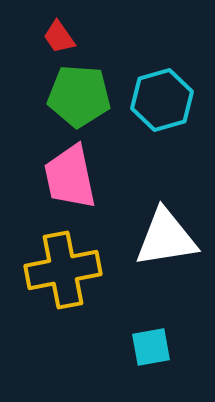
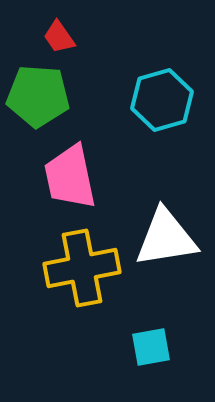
green pentagon: moved 41 px left
yellow cross: moved 19 px right, 2 px up
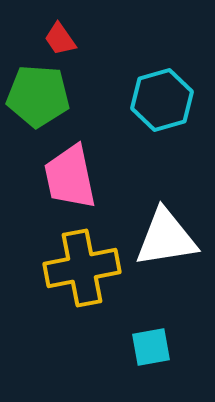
red trapezoid: moved 1 px right, 2 px down
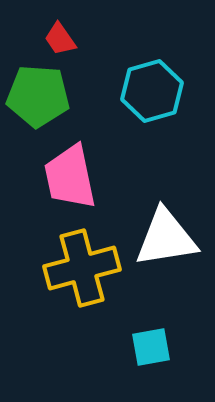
cyan hexagon: moved 10 px left, 9 px up
yellow cross: rotated 4 degrees counterclockwise
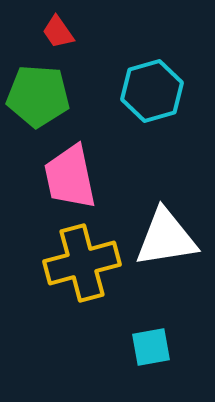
red trapezoid: moved 2 px left, 7 px up
yellow cross: moved 5 px up
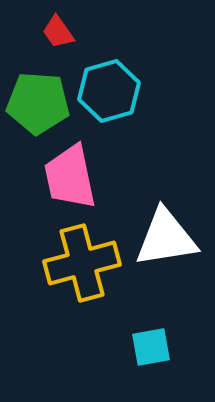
cyan hexagon: moved 43 px left
green pentagon: moved 7 px down
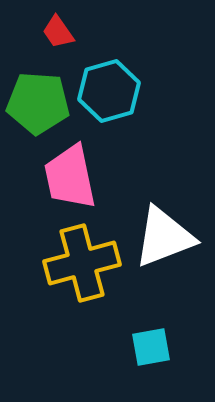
white triangle: moved 2 px left, 1 px up; rotated 12 degrees counterclockwise
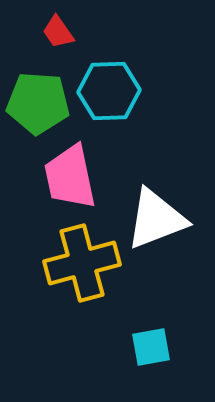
cyan hexagon: rotated 14 degrees clockwise
white triangle: moved 8 px left, 18 px up
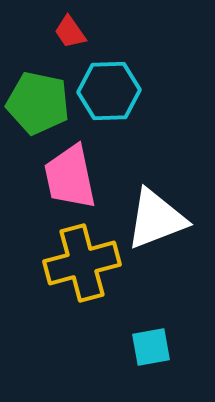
red trapezoid: moved 12 px right
green pentagon: rotated 8 degrees clockwise
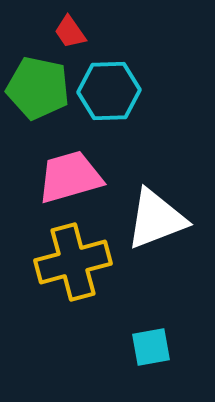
green pentagon: moved 15 px up
pink trapezoid: rotated 86 degrees clockwise
yellow cross: moved 9 px left, 1 px up
